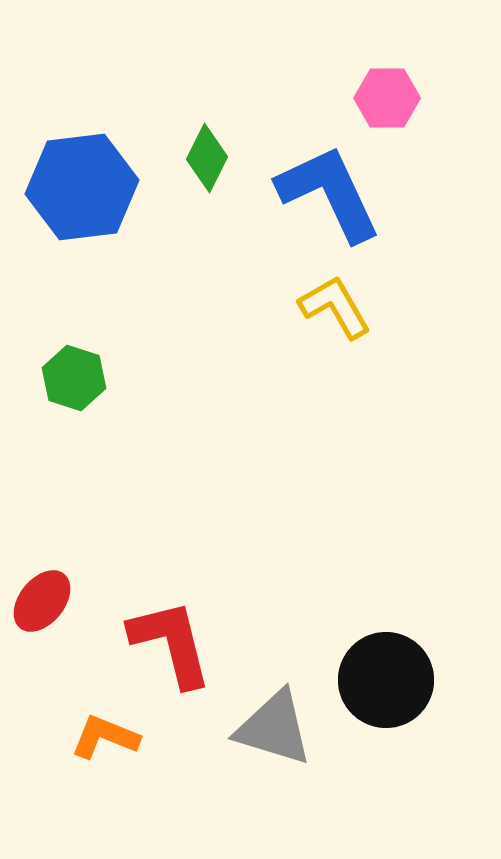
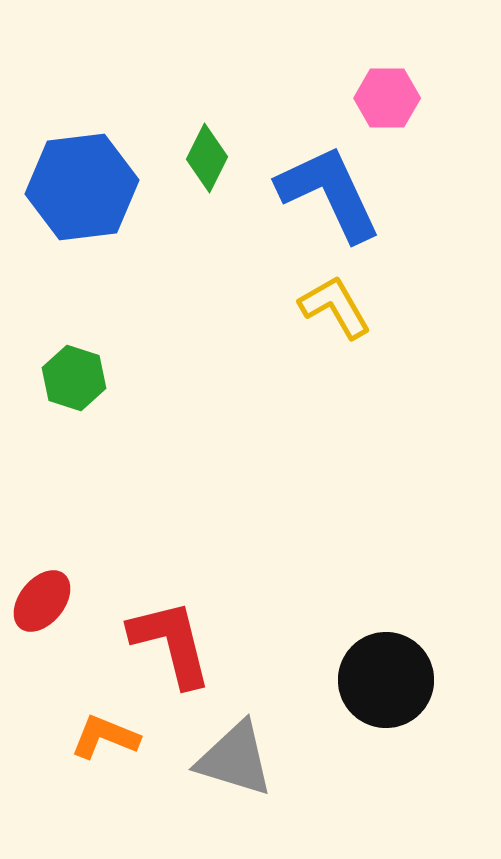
gray triangle: moved 39 px left, 31 px down
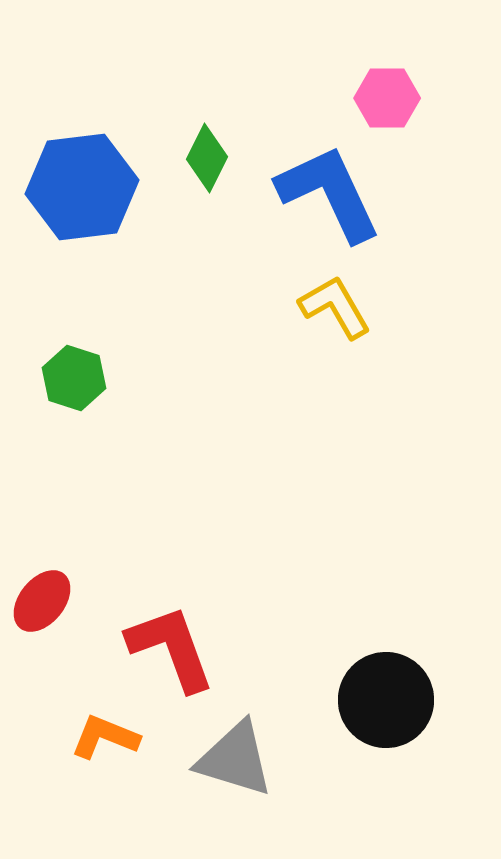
red L-shape: moved 5 px down; rotated 6 degrees counterclockwise
black circle: moved 20 px down
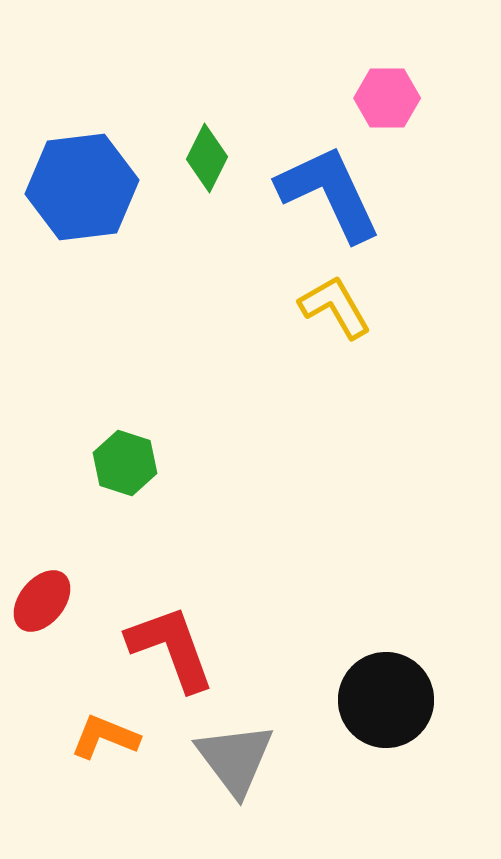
green hexagon: moved 51 px right, 85 px down
gray triangle: rotated 36 degrees clockwise
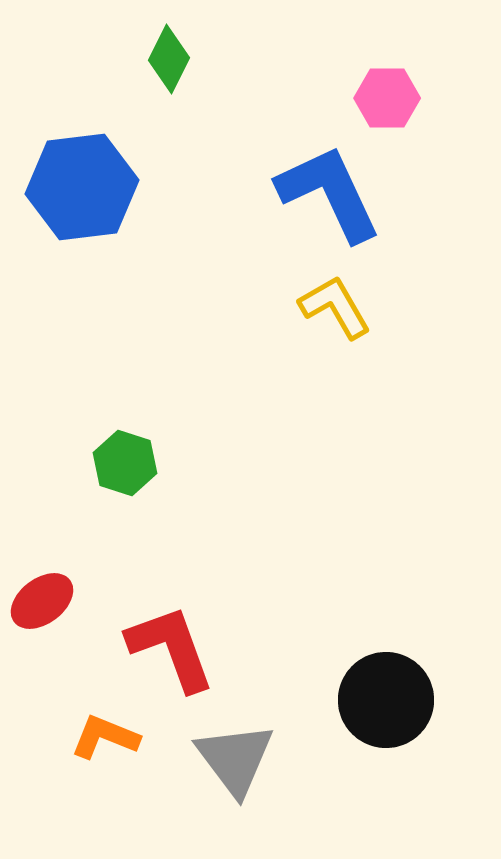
green diamond: moved 38 px left, 99 px up
red ellipse: rotated 14 degrees clockwise
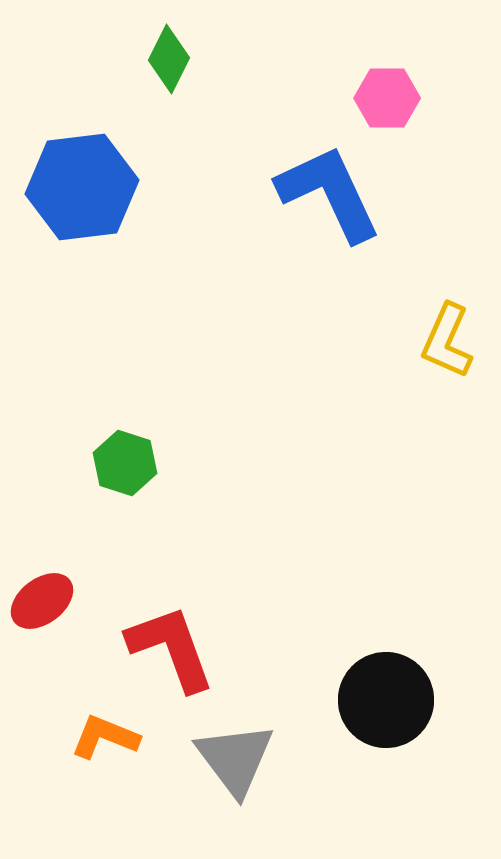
yellow L-shape: moved 112 px right, 34 px down; rotated 126 degrees counterclockwise
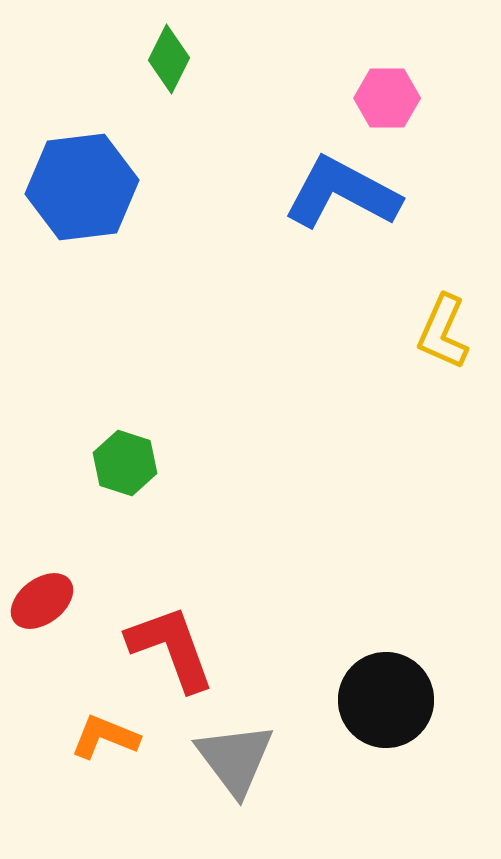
blue L-shape: moved 13 px right; rotated 37 degrees counterclockwise
yellow L-shape: moved 4 px left, 9 px up
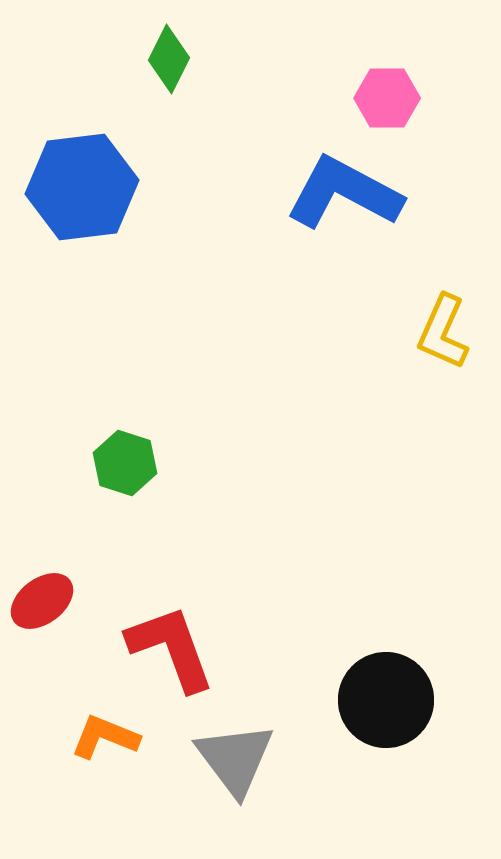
blue L-shape: moved 2 px right
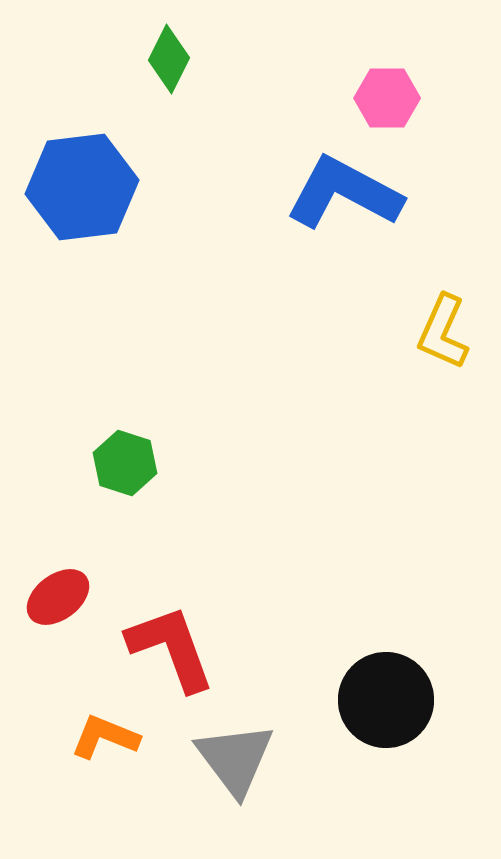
red ellipse: moved 16 px right, 4 px up
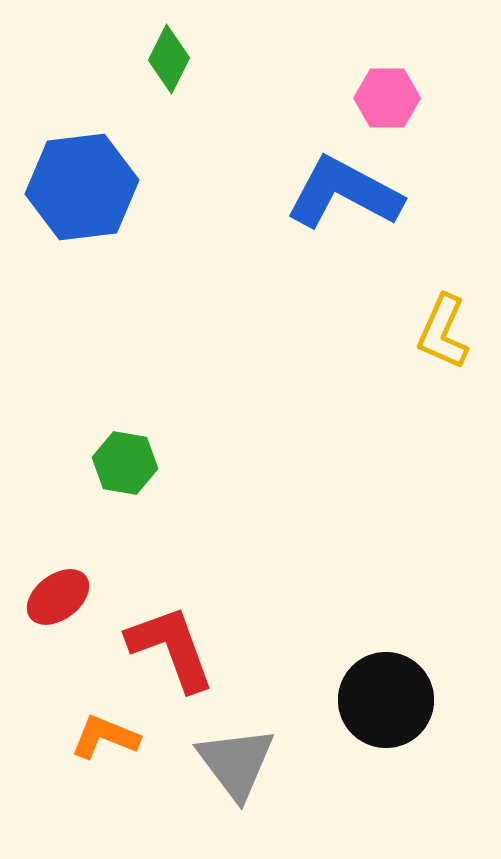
green hexagon: rotated 8 degrees counterclockwise
gray triangle: moved 1 px right, 4 px down
